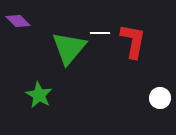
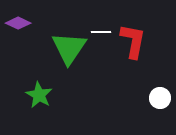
purple diamond: moved 2 px down; rotated 20 degrees counterclockwise
white line: moved 1 px right, 1 px up
green triangle: rotated 6 degrees counterclockwise
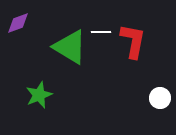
purple diamond: rotated 45 degrees counterclockwise
green triangle: moved 1 px right, 1 px up; rotated 33 degrees counterclockwise
green star: rotated 20 degrees clockwise
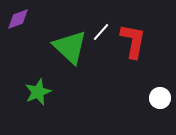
purple diamond: moved 4 px up
white line: rotated 48 degrees counterclockwise
green triangle: rotated 12 degrees clockwise
green star: moved 1 px left, 3 px up
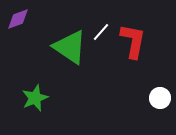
green triangle: rotated 9 degrees counterclockwise
green star: moved 3 px left, 6 px down
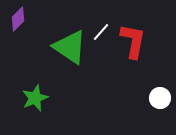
purple diamond: rotated 25 degrees counterclockwise
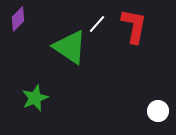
white line: moved 4 px left, 8 px up
red L-shape: moved 1 px right, 15 px up
white circle: moved 2 px left, 13 px down
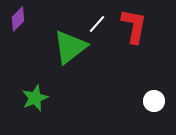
green triangle: rotated 48 degrees clockwise
white circle: moved 4 px left, 10 px up
